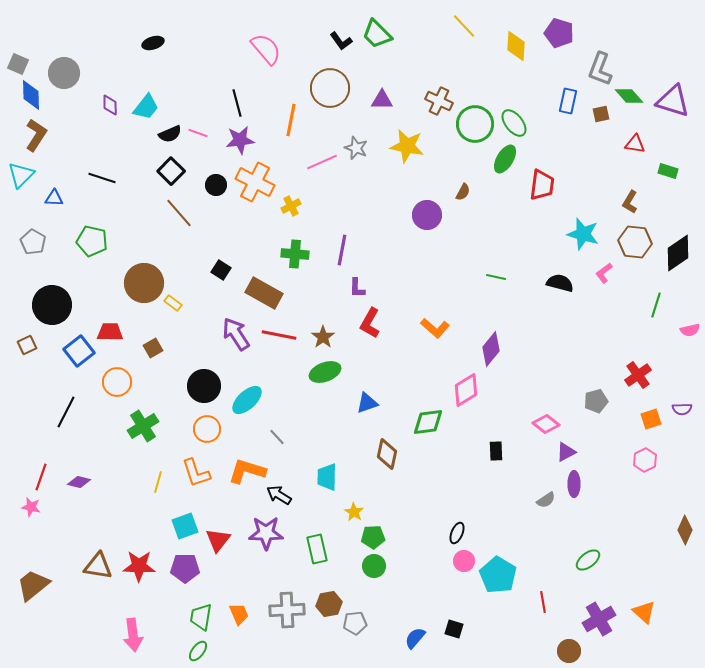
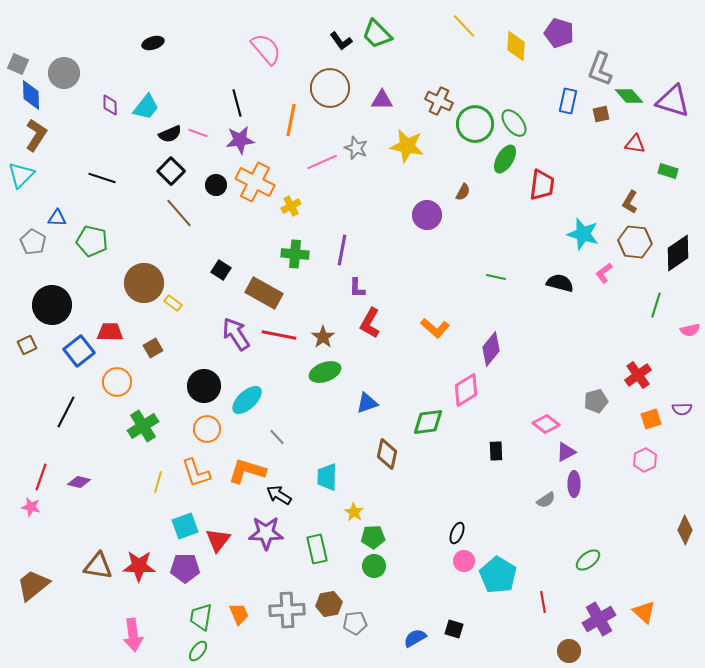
blue triangle at (54, 198): moved 3 px right, 20 px down
blue semicircle at (415, 638): rotated 20 degrees clockwise
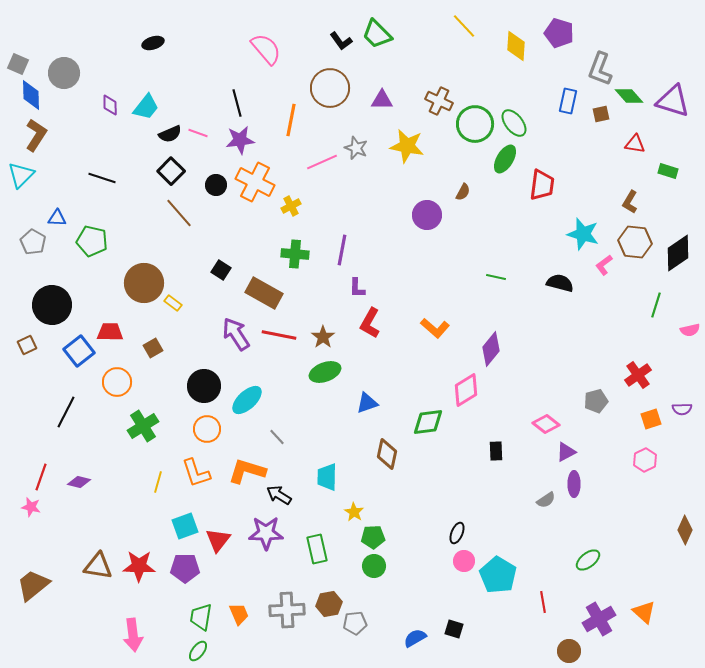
pink L-shape at (604, 273): moved 8 px up
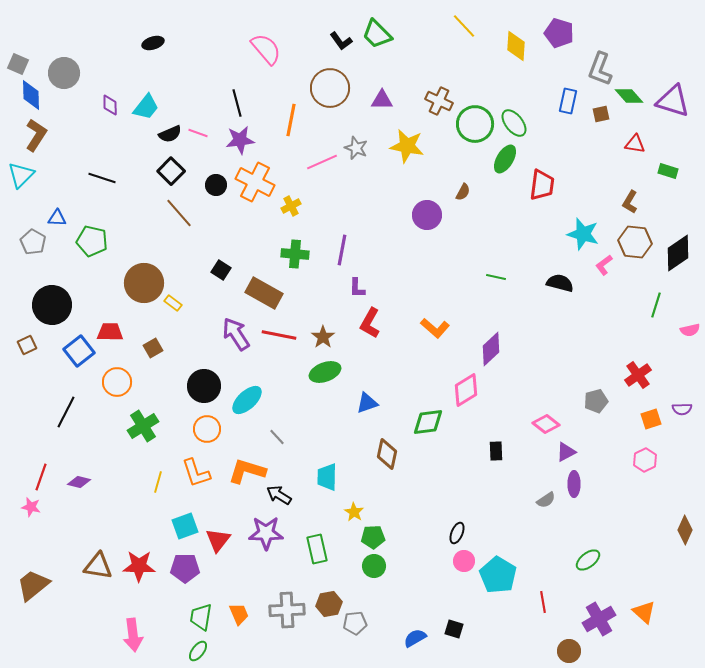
purple diamond at (491, 349): rotated 8 degrees clockwise
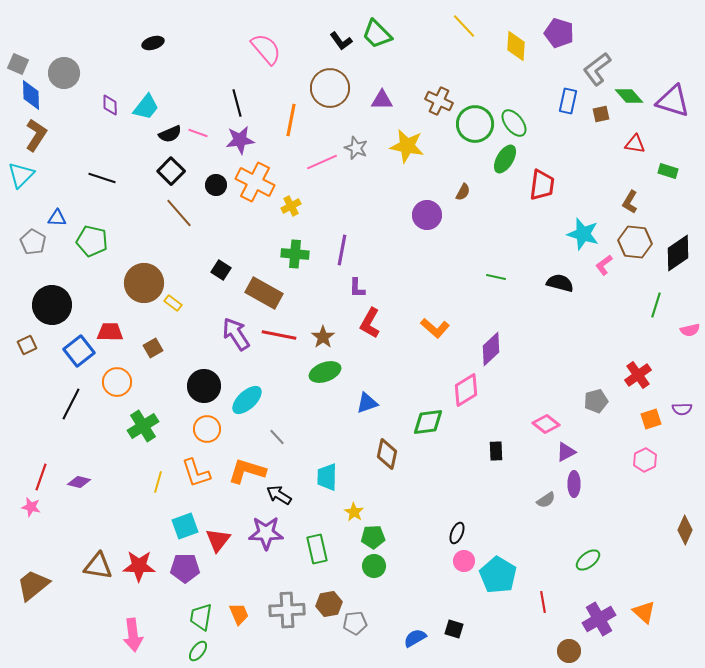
gray L-shape at (600, 69): moved 3 px left; rotated 32 degrees clockwise
black line at (66, 412): moved 5 px right, 8 px up
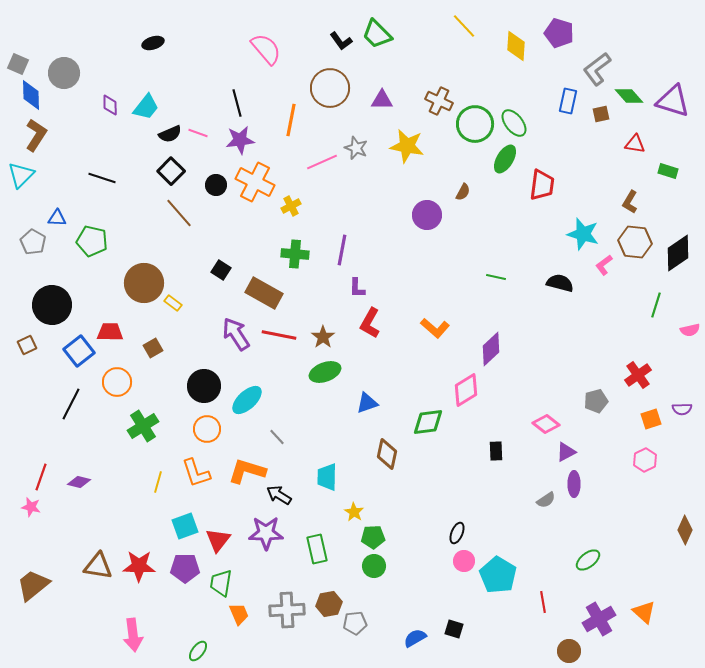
green trapezoid at (201, 617): moved 20 px right, 34 px up
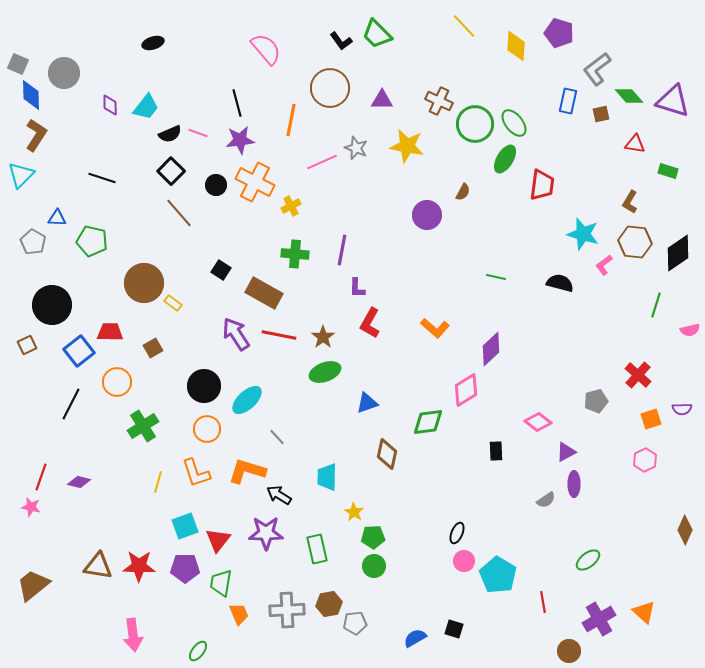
red cross at (638, 375): rotated 12 degrees counterclockwise
pink diamond at (546, 424): moved 8 px left, 2 px up
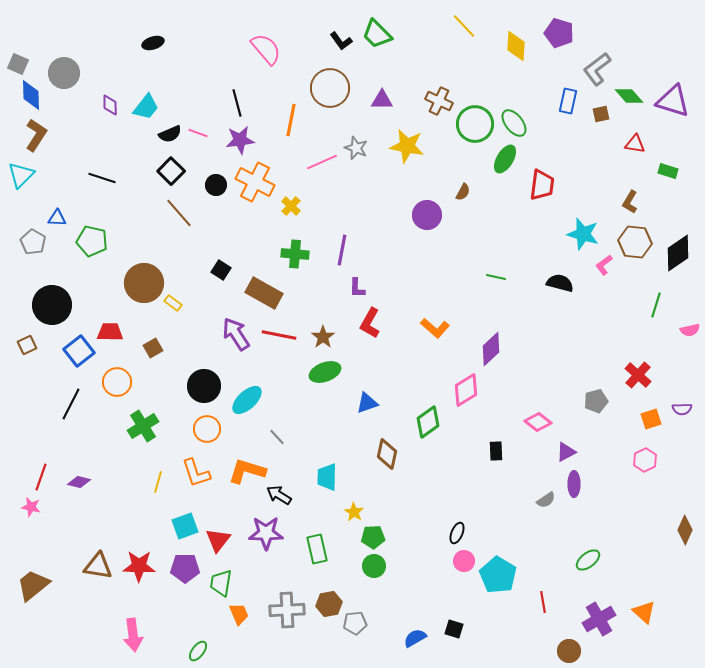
yellow cross at (291, 206): rotated 18 degrees counterclockwise
green diamond at (428, 422): rotated 28 degrees counterclockwise
